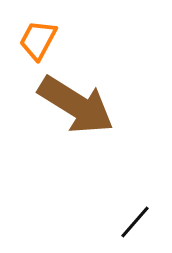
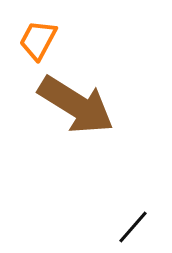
black line: moved 2 px left, 5 px down
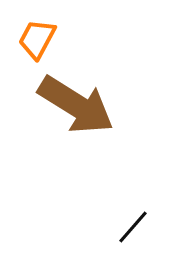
orange trapezoid: moved 1 px left, 1 px up
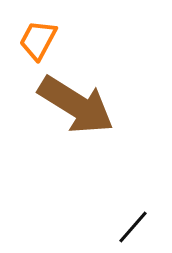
orange trapezoid: moved 1 px right, 1 px down
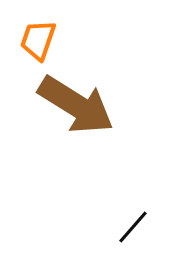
orange trapezoid: rotated 9 degrees counterclockwise
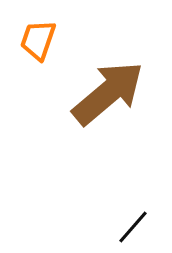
brown arrow: moved 32 px right, 12 px up; rotated 72 degrees counterclockwise
